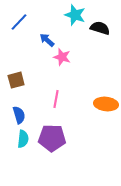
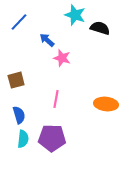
pink star: moved 1 px down
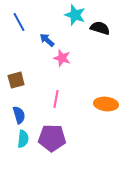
blue line: rotated 72 degrees counterclockwise
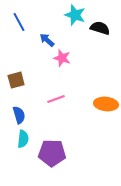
pink line: rotated 60 degrees clockwise
purple pentagon: moved 15 px down
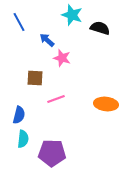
cyan star: moved 3 px left
brown square: moved 19 px right, 2 px up; rotated 18 degrees clockwise
blue semicircle: rotated 30 degrees clockwise
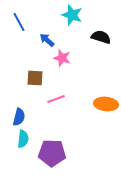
black semicircle: moved 1 px right, 9 px down
blue semicircle: moved 2 px down
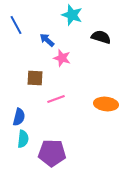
blue line: moved 3 px left, 3 px down
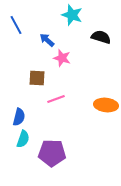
brown square: moved 2 px right
orange ellipse: moved 1 px down
cyan semicircle: rotated 12 degrees clockwise
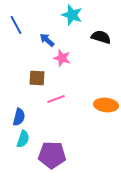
purple pentagon: moved 2 px down
